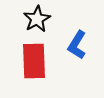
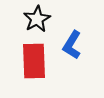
blue L-shape: moved 5 px left
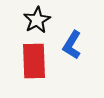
black star: moved 1 px down
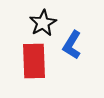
black star: moved 6 px right, 3 px down
